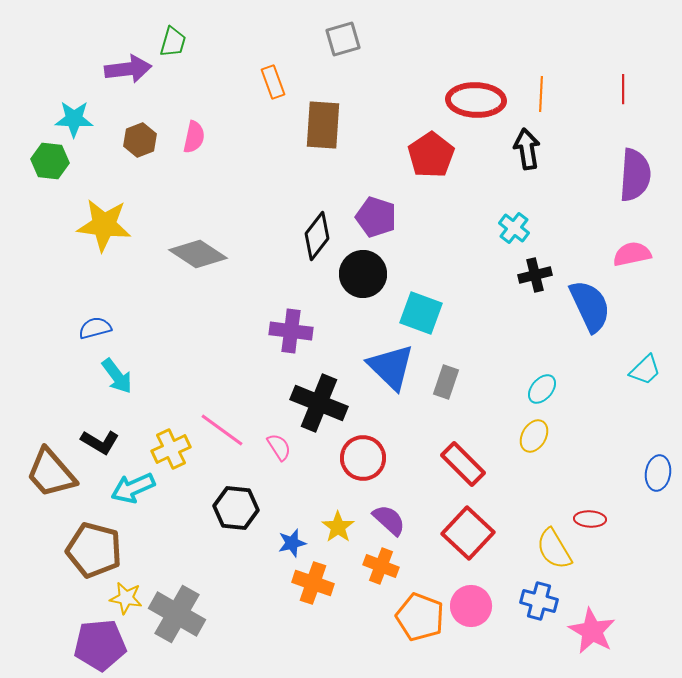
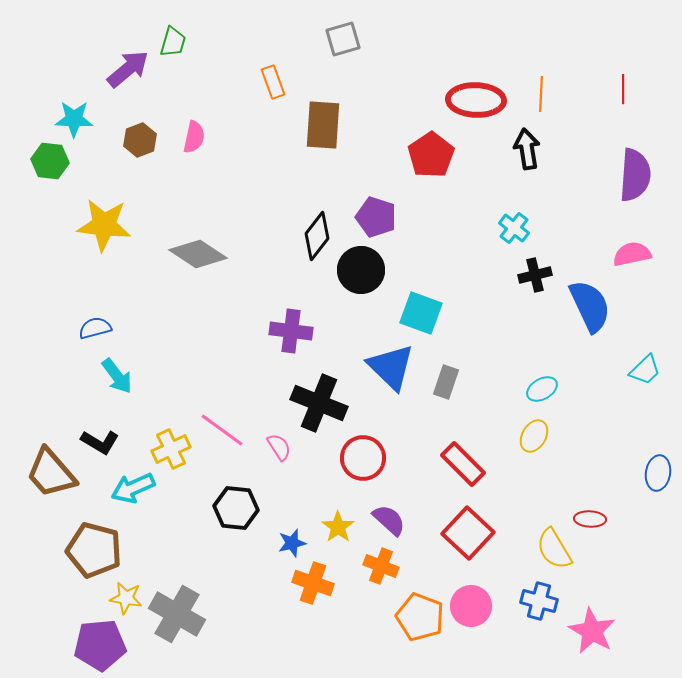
purple arrow at (128, 69): rotated 33 degrees counterclockwise
black circle at (363, 274): moved 2 px left, 4 px up
cyan ellipse at (542, 389): rotated 20 degrees clockwise
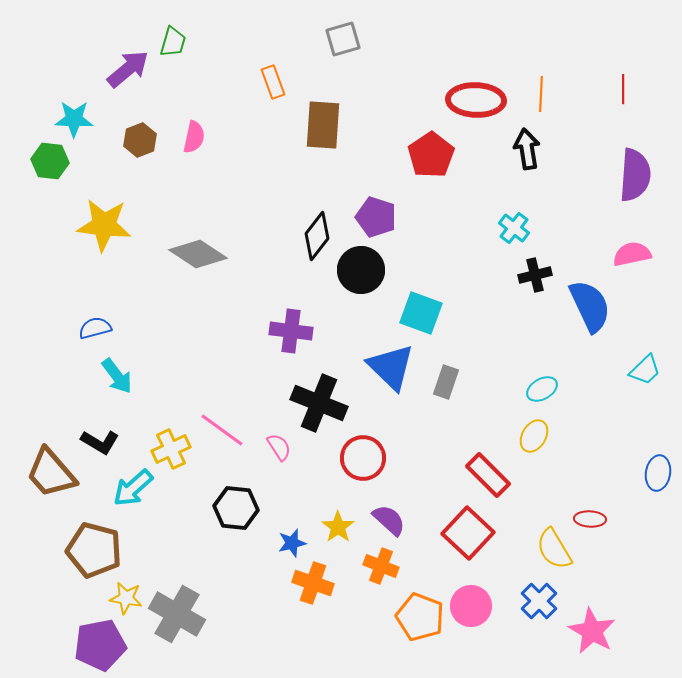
red rectangle at (463, 464): moved 25 px right, 11 px down
cyan arrow at (133, 488): rotated 18 degrees counterclockwise
blue cross at (539, 601): rotated 30 degrees clockwise
purple pentagon at (100, 645): rotated 6 degrees counterclockwise
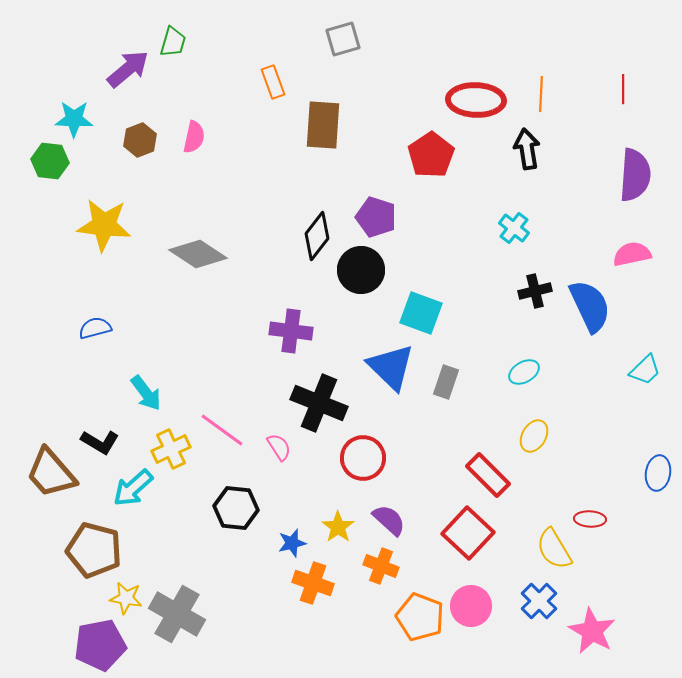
black cross at (535, 275): moved 16 px down
cyan arrow at (117, 376): moved 29 px right, 17 px down
cyan ellipse at (542, 389): moved 18 px left, 17 px up
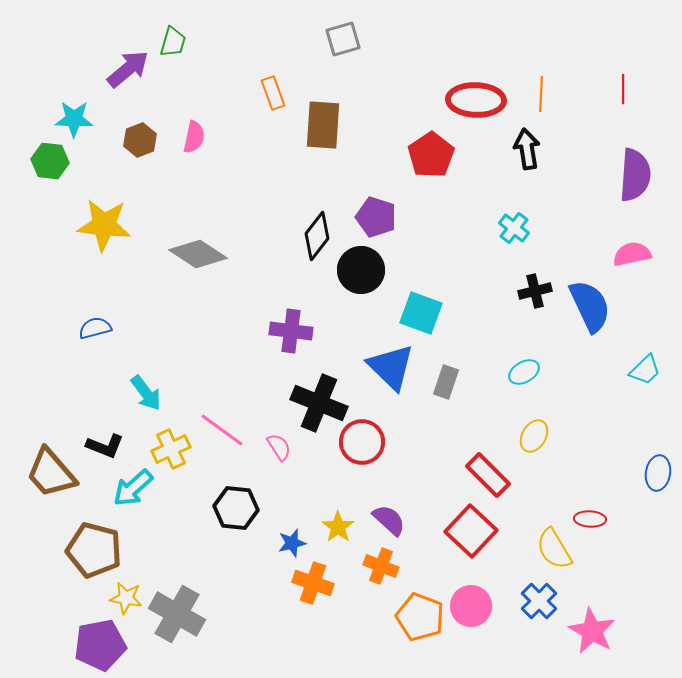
orange rectangle at (273, 82): moved 11 px down
black L-shape at (100, 442): moved 5 px right, 4 px down; rotated 9 degrees counterclockwise
red circle at (363, 458): moved 1 px left, 16 px up
red square at (468, 533): moved 3 px right, 2 px up
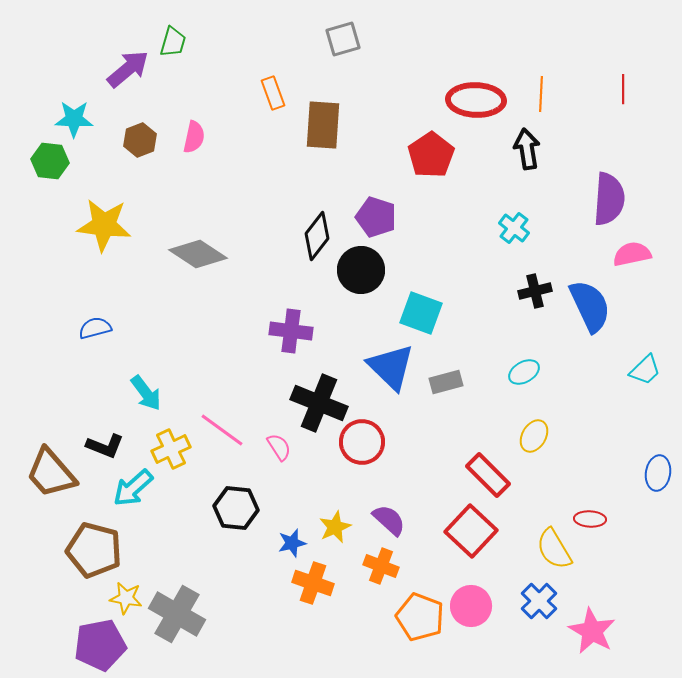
purple semicircle at (635, 175): moved 26 px left, 24 px down
gray rectangle at (446, 382): rotated 56 degrees clockwise
yellow star at (338, 527): moved 3 px left; rotated 12 degrees clockwise
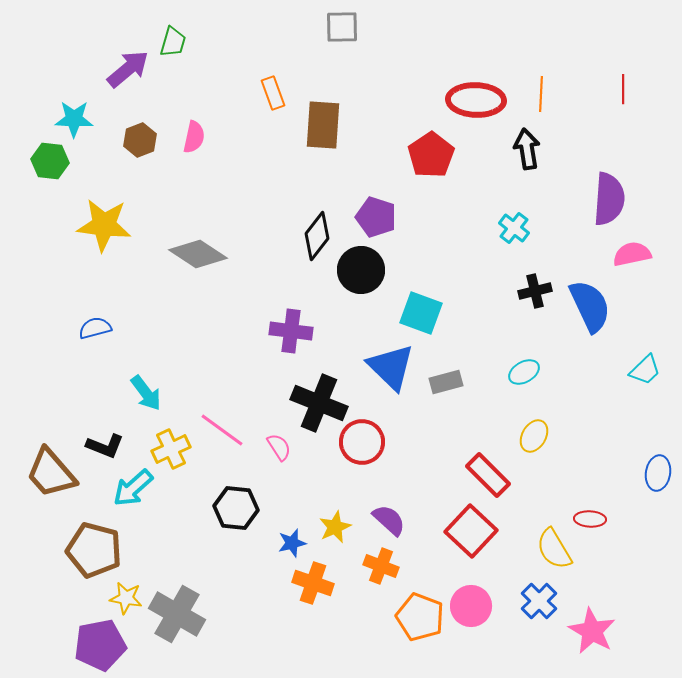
gray square at (343, 39): moved 1 px left, 12 px up; rotated 15 degrees clockwise
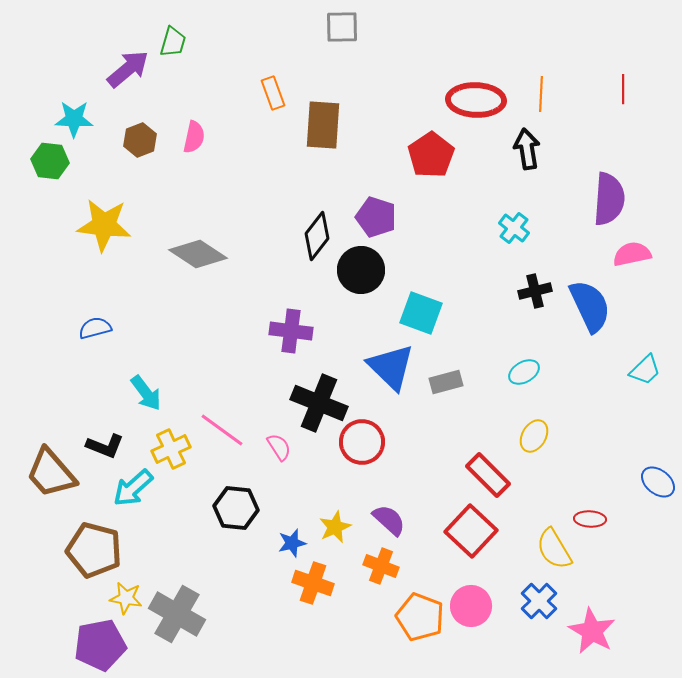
blue ellipse at (658, 473): moved 9 px down; rotated 60 degrees counterclockwise
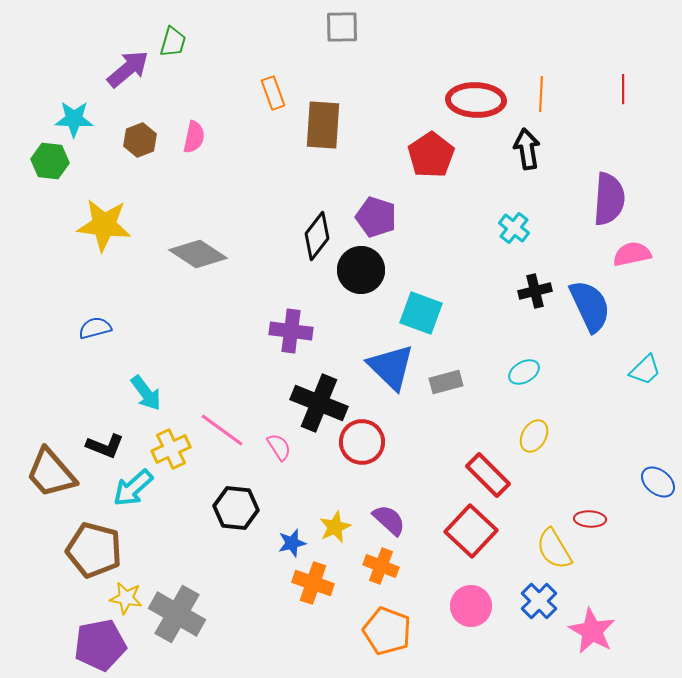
orange pentagon at (420, 617): moved 33 px left, 14 px down
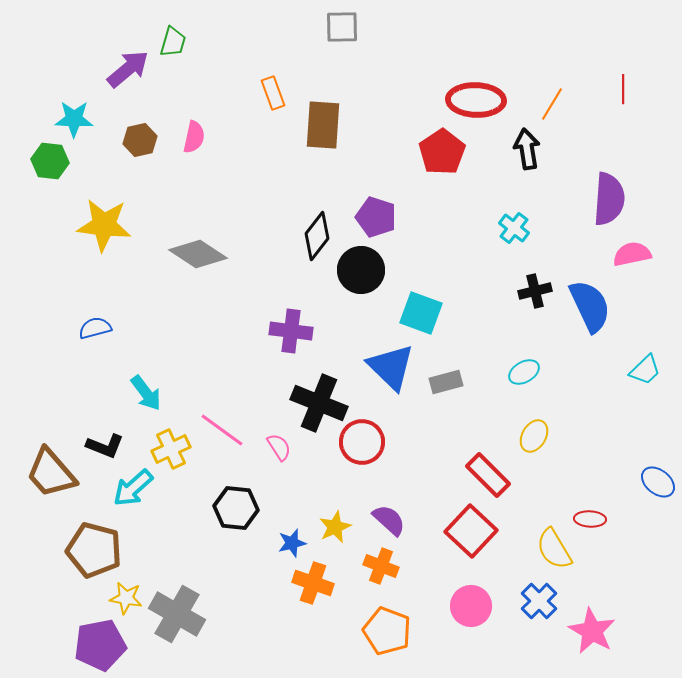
orange line at (541, 94): moved 11 px right, 10 px down; rotated 28 degrees clockwise
brown hexagon at (140, 140): rotated 8 degrees clockwise
red pentagon at (431, 155): moved 11 px right, 3 px up
